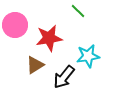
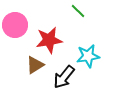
red star: moved 2 px down
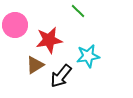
black arrow: moved 3 px left, 1 px up
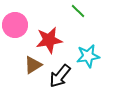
brown triangle: moved 2 px left
black arrow: moved 1 px left
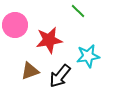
brown triangle: moved 3 px left, 6 px down; rotated 12 degrees clockwise
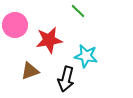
cyan star: moved 2 px left; rotated 20 degrees clockwise
black arrow: moved 6 px right, 3 px down; rotated 25 degrees counterclockwise
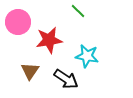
pink circle: moved 3 px right, 3 px up
cyan star: moved 1 px right
brown triangle: rotated 36 degrees counterclockwise
black arrow: rotated 70 degrees counterclockwise
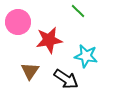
cyan star: moved 1 px left
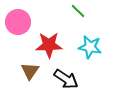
red star: moved 5 px down; rotated 8 degrees clockwise
cyan star: moved 4 px right, 9 px up
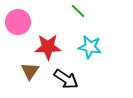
red star: moved 1 px left, 2 px down
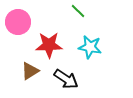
red star: moved 1 px right, 2 px up
brown triangle: rotated 24 degrees clockwise
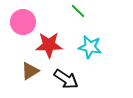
pink circle: moved 5 px right
